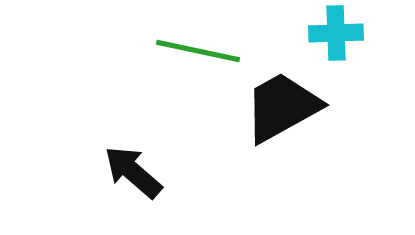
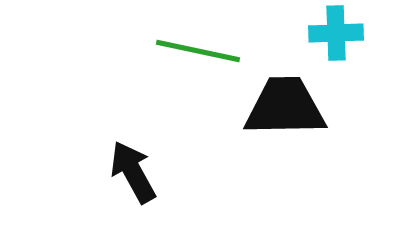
black trapezoid: moved 3 px right; rotated 28 degrees clockwise
black arrow: rotated 20 degrees clockwise
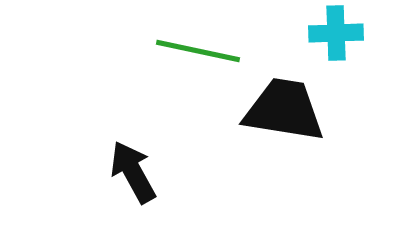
black trapezoid: moved 1 px left, 3 px down; rotated 10 degrees clockwise
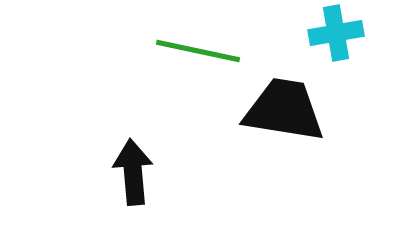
cyan cross: rotated 8 degrees counterclockwise
black arrow: rotated 24 degrees clockwise
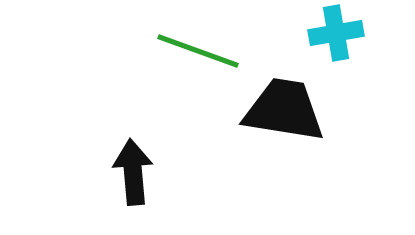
green line: rotated 8 degrees clockwise
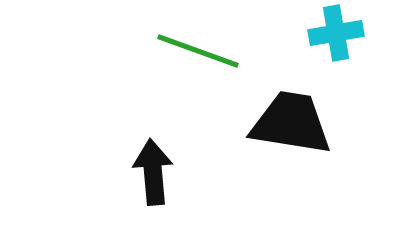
black trapezoid: moved 7 px right, 13 px down
black arrow: moved 20 px right
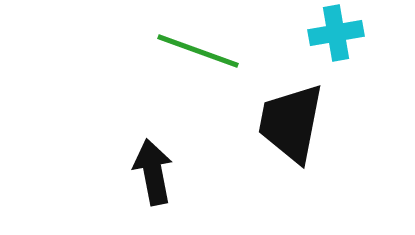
black trapezoid: rotated 88 degrees counterclockwise
black arrow: rotated 6 degrees counterclockwise
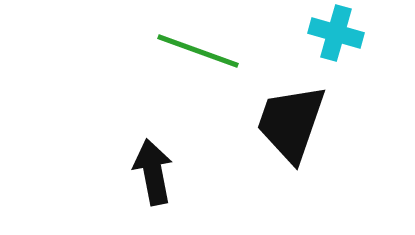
cyan cross: rotated 26 degrees clockwise
black trapezoid: rotated 8 degrees clockwise
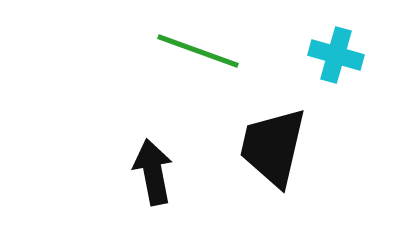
cyan cross: moved 22 px down
black trapezoid: moved 18 px left, 24 px down; rotated 6 degrees counterclockwise
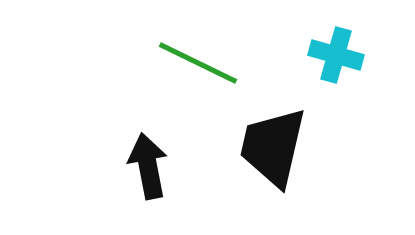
green line: moved 12 px down; rotated 6 degrees clockwise
black arrow: moved 5 px left, 6 px up
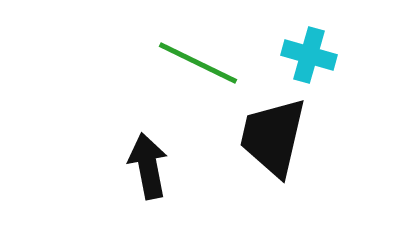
cyan cross: moved 27 px left
black trapezoid: moved 10 px up
